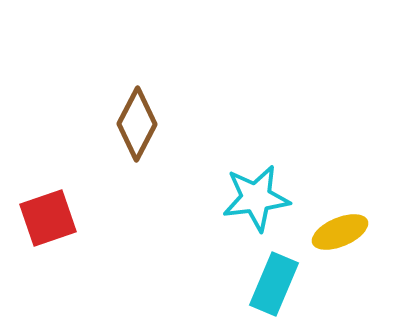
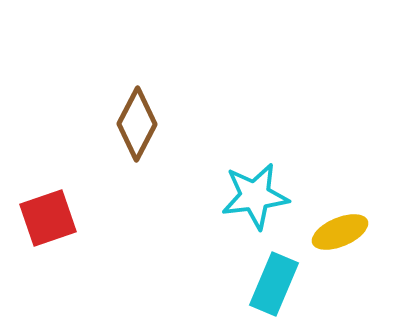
cyan star: moved 1 px left, 2 px up
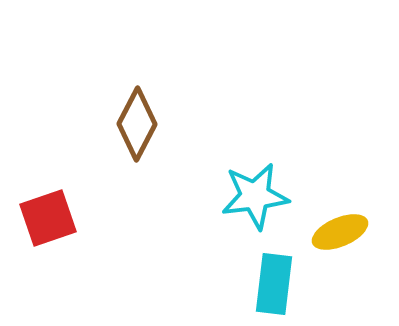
cyan rectangle: rotated 16 degrees counterclockwise
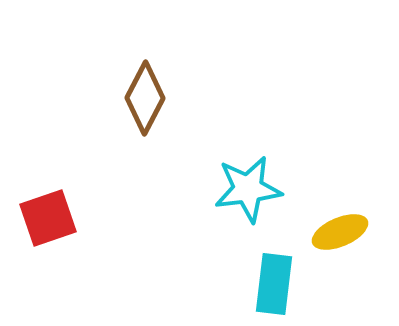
brown diamond: moved 8 px right, 26 px up
cyan star: moved 7 px left, 7 px up
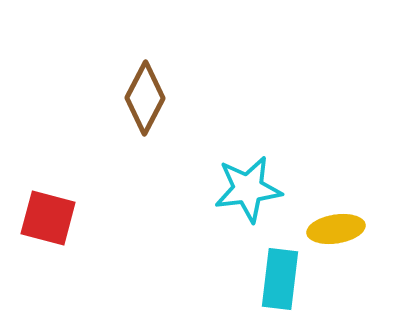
red square: rotated 34 degrees clockwise
yellow ellipse: moved 4 px left, 3 px up; rotated 14 degrees clockwise
cyan rectangle: moved 6 px right, 5 px up
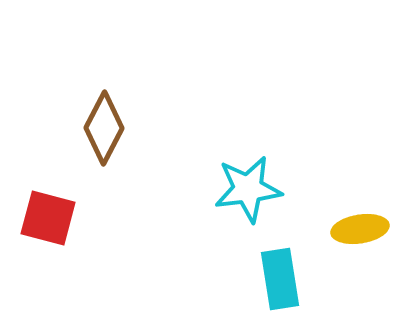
brown diamond: moved 41 px left, 30 px down
yellow ellipse: moved 24 px right
cyan rectangle: rotated 16 degrees counterclockwise
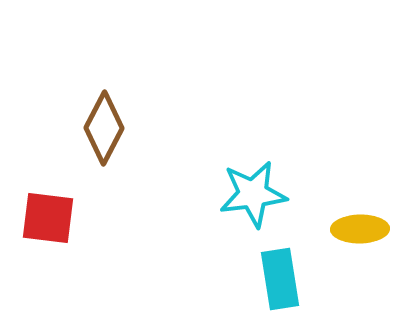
cyan star: moved 5 px right, 5 px down
red square: rotated 8 degrees counterclockwise
yellow ellipse: rotated 8 degrees clockwise
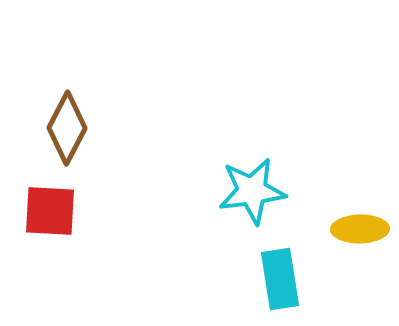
brown diamond: moved 37 px left
cyan star: moved 1 px left, 3 px up
red square: moved 2 px right, 7 px up; rotated 4 degrees counterclockwise
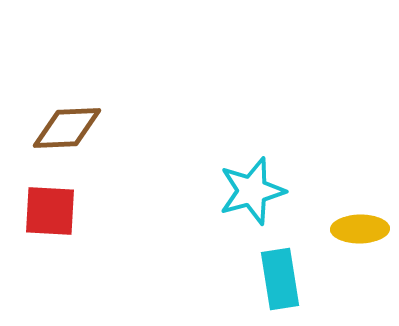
brown diamond: rotated 60 degrees clockwise
cyan star: rotated 8 degrees counterclockwise
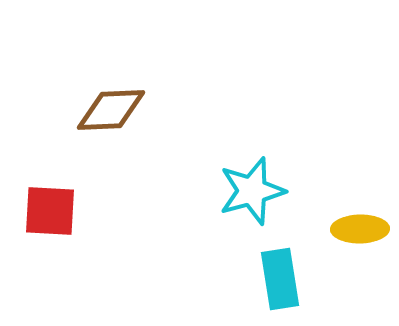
brown diamond: moved 44 px right, 18 px up
